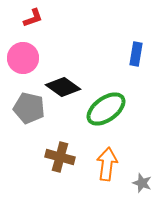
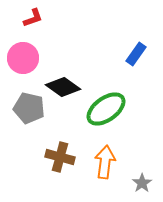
blue rectangle: rotated 25 degrees clockwise
orange arrow: moved 2 px left, 2 px up
gray star: rotated 18 degrees clockwise
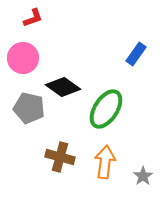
green ellipse: rotated 21 degrees counterclockwise
gray star: moved 1 px right, 7 px up
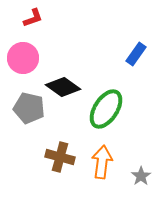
orange arrow: moved 3 px left
gray star: moved 2 px left
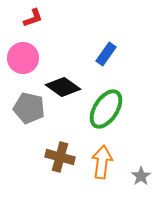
blue rectangle: moved 30 px left
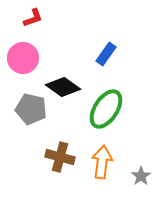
gray pentagon: moved 2 px right, 1 px down
